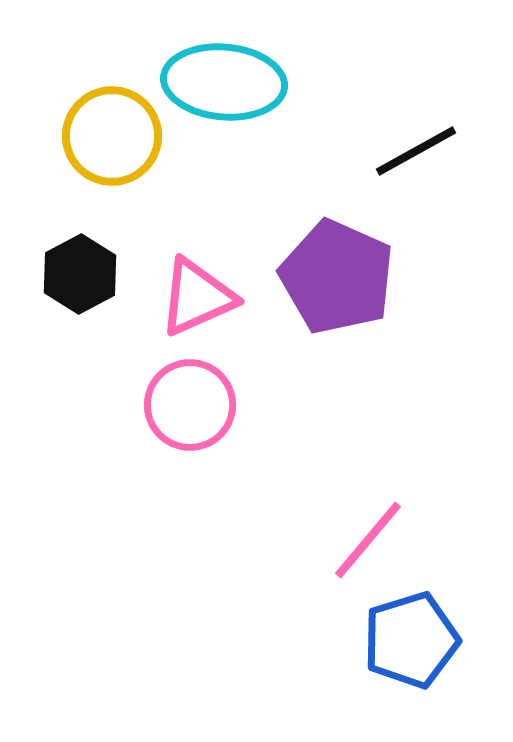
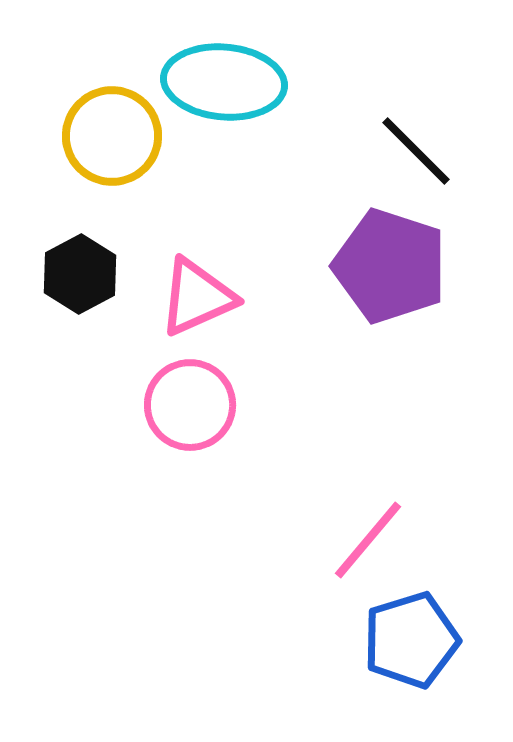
black line: rotated 74 degrees clockwise
purple pentagon: moved 53 px right, 11 px up; rotated 6 degrees counterclockwise
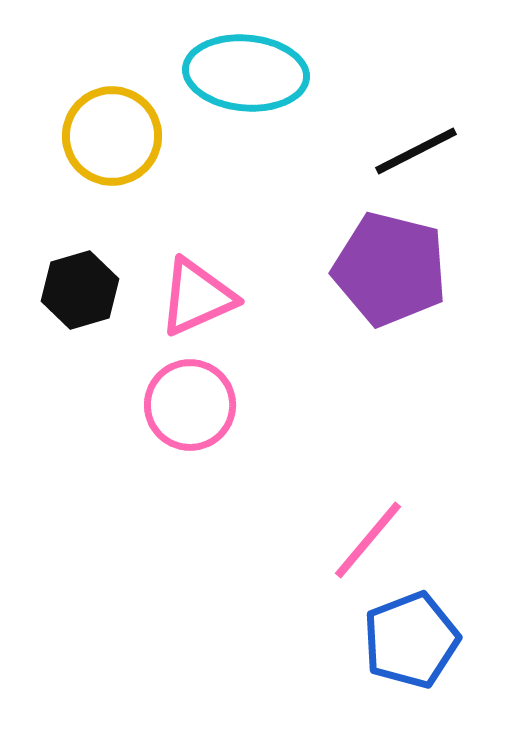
cyan ellipse: moved 22 px right, 9 px up
black line: rotated 72 degrees counterclockwise
purple pentagon: moved 3 px down; rotated 4 degrees counterclockwise
black hexagon: moved 16 px down; rotated 12 degrees clockwise
blue pentagon: rotated 4 degrees counterclockwise
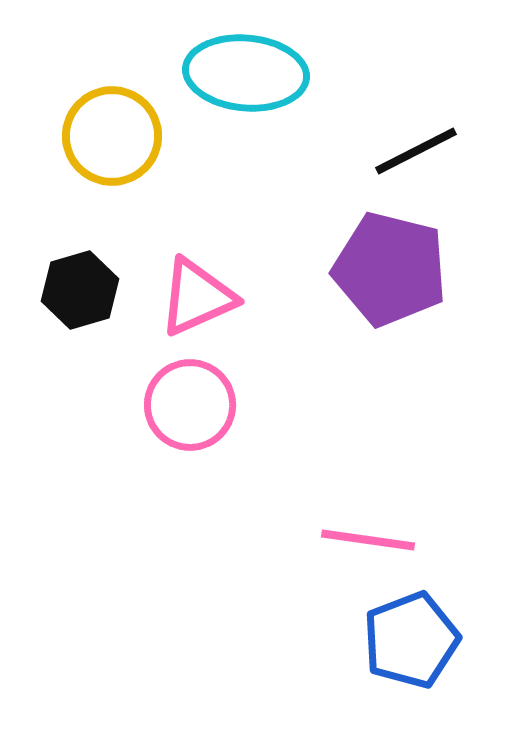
pink line: rotated 58 degrees clockwise
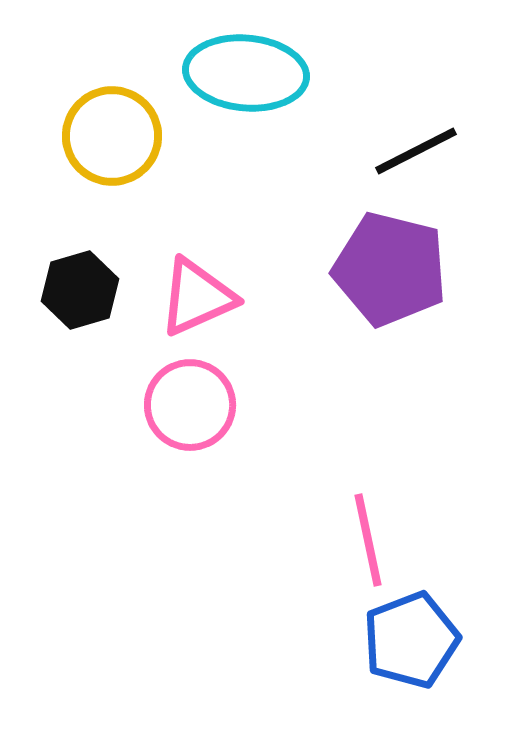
pink line: rotated 70 degrees clockwise
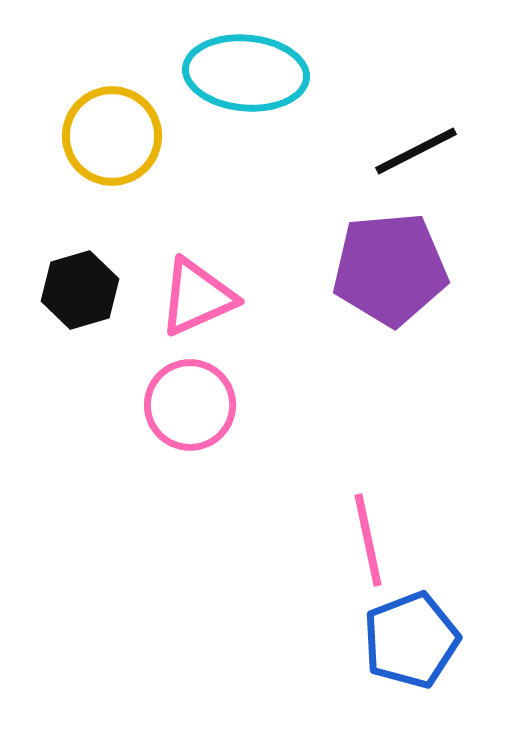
purple pentagon: rotated 19 degrees counterclockwise
